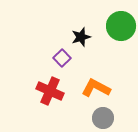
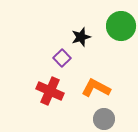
gray circle: moved 1 px right, 1 px down
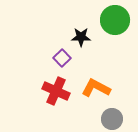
green circle: moved 6 px left, 6 px up
black star: rotated 18 degrees clockwise
red cross: moved 6 px right
gray circle: moved 8 px right
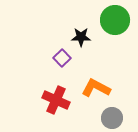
red cross: moved 9 px down
gray circle: moved 1 px up
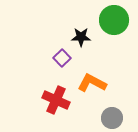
green circle: moved 1 px left
orange L-shape: moved 4 px left, 5 px up
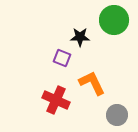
black star: moved 1 px left
purple square: rotated 24 degrees counterclockwise
orange L-shape: rotated 36 degrees clockwise
gray circle: moved 5 px right, 3 px up
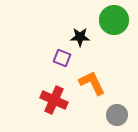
red cross: moved 2 px left
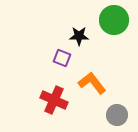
black star: moved 1 px left, 1 px up
orange L-shape: rotated 12 degrees counterclockwise
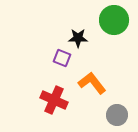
black star: moved 1 px left, 2 px down
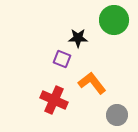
purple square: moved 1 px down
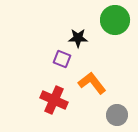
green circle: moved 1 px right
